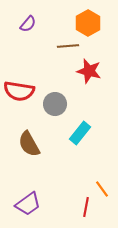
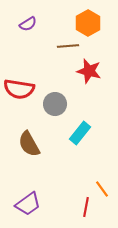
purple semicircle: rotated 18 degrees clockwise
red semicircle: moved 2 px up
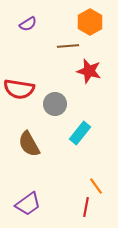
orange hexagon: moved 2 px right, 1 px up
orange line: moved 6 px left, 3 px up
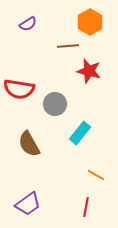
orange line: moved 11 px up; rotated 24 degrees counterclockwise
